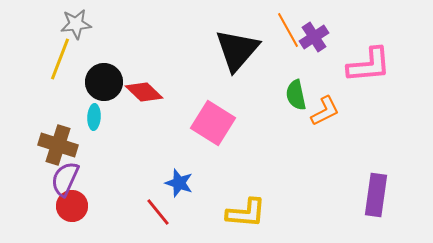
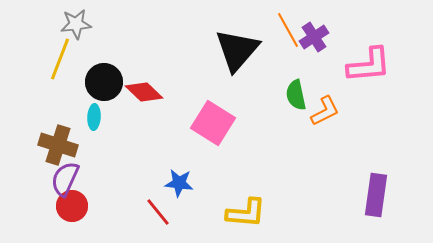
blue star: rotated 12 degrees counterclockwise
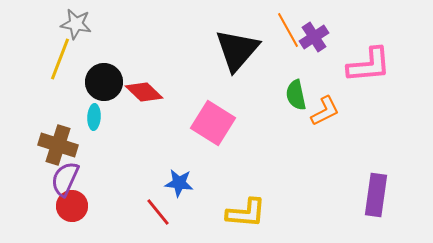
gray star: rotated 16 degrees clockwise
